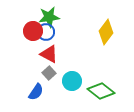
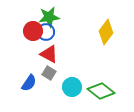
gray square: rotated 16 degrees counterclockwise
cyan circle: moved 6 px down
blue semicircle: moved 7 px left, 9 px up
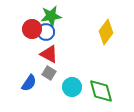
green star: moved 2 px right, 1 px up
red circle: moved 1 px left, 2 px up
green diamond: rotated 36 degrees clockwise
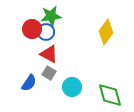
green diamond: moved 9 px right, 4 px down
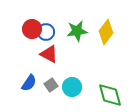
green star: moved 26 px right, 15 px down
gray square: moved 2 px right, 12 px down; rotated 24 degrees clockwise
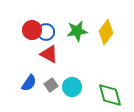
red circle: moved 1 px down
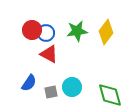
blue circle: moved 1 px down
gray square: moved 7 px down; rotated 24 degrees clockwise
